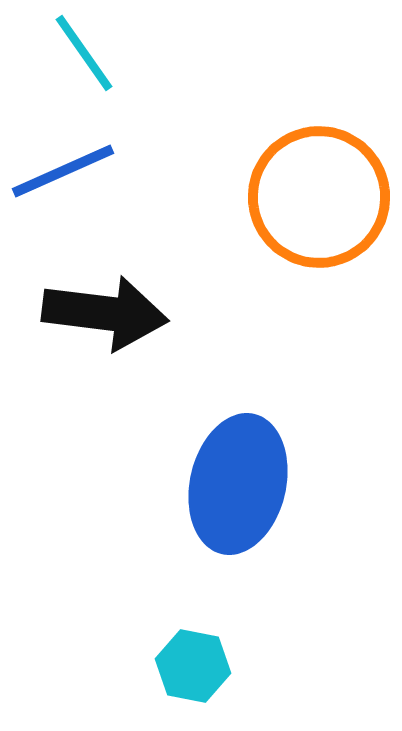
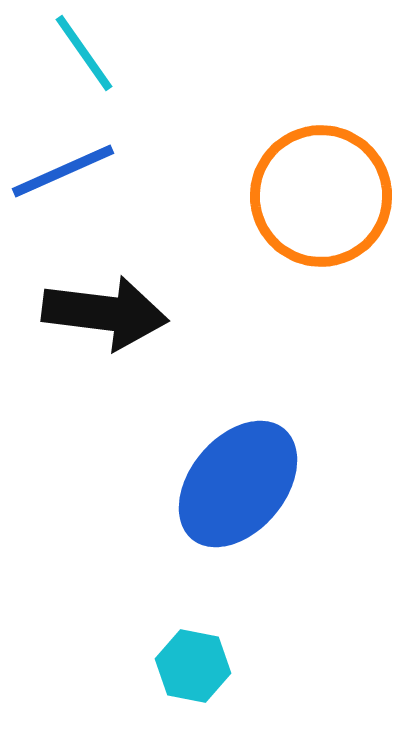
orange circle: moved 2 px right, 1 px up
blue ellipse: rotated 27 degrees clockwise
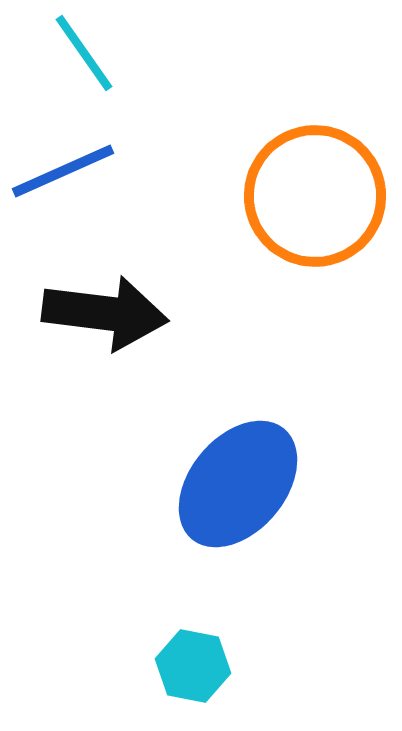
orange circle: moved 6 px left
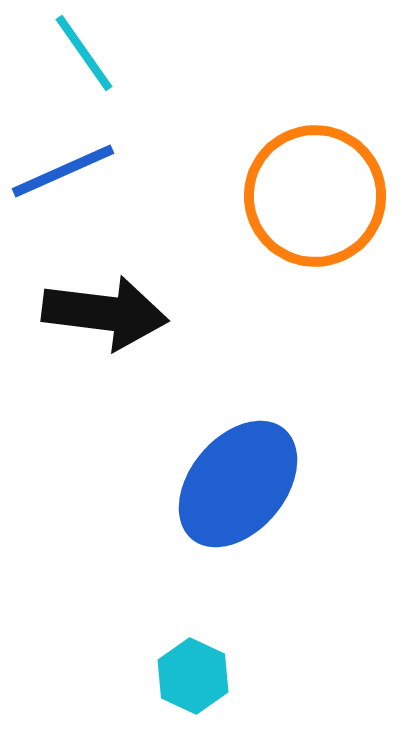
cyan hexagon: moved 10 px down; rotated 14 degrees clockwise
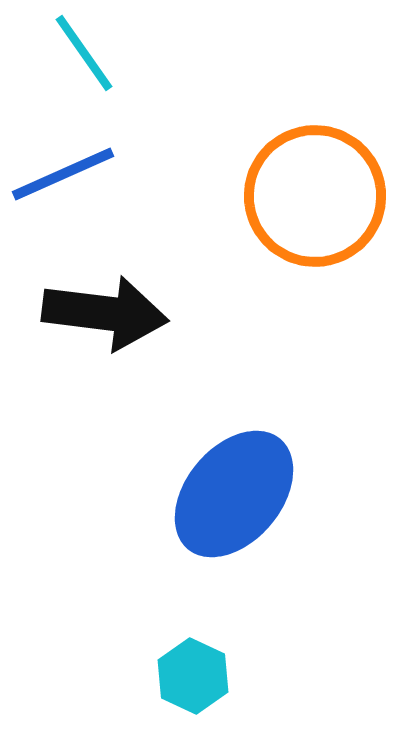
blue line: moved 3 px down
blue ellipse: moved 4 px left, 10 px down
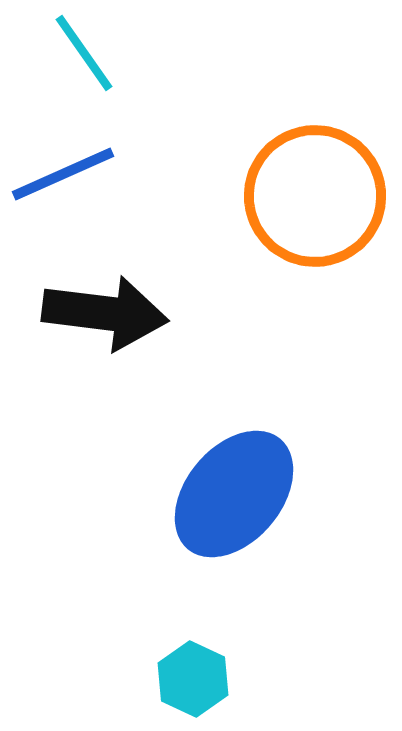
cyan hexagon: moved 3 px down
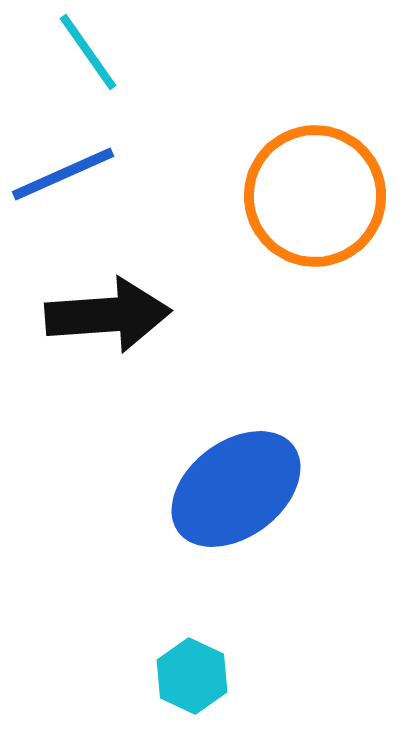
cyan line: moved 4 px right, 1 px up
black arrow: moved 3 px right, 2 px down; rotated 11 degrees counterclockwise
blue ellipse: moved 2 px right, 5 px up; rotated 13 degrees clockwise
cyan hexagon: moved 1 px left, 3 px up
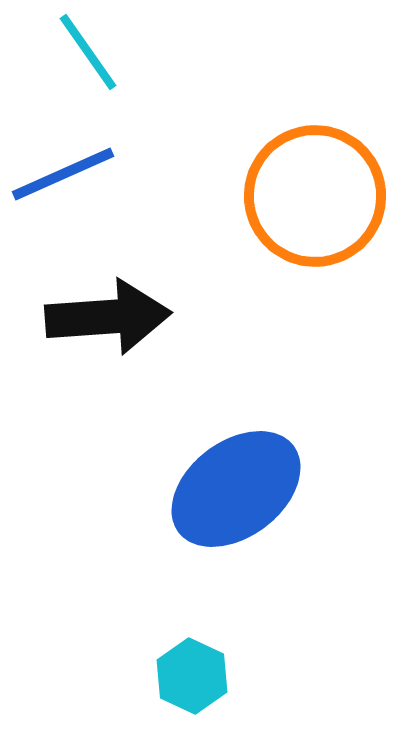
black arrow: moved 2 px down
